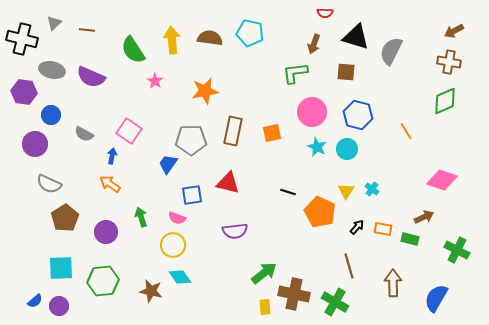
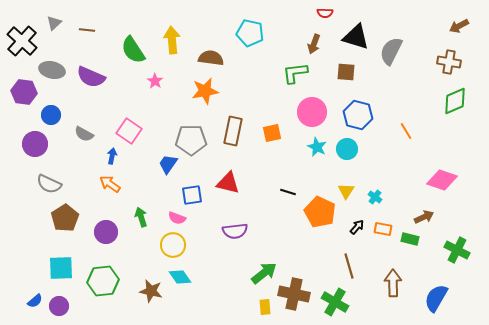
brown arrow at (454, 31): moved 5 px right, 5 px up
brown semicircle at (210, 38): moved 1 px right, 20 px down
black cross at (22, 39): moved 2 px down; rotated 28 degrees clockwise
green diamond at (445, 101): moved 10 px right
cyan cross at (372, 189): moved 3 px right, 8 px down
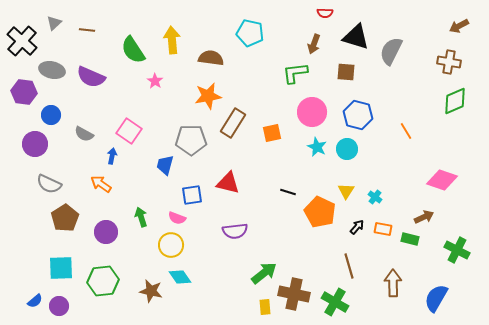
orange star at (205, 91): moved 3 px right, 5 px down
brown rectangle at (233, 131): moved 8 px up; rotated 20 degrees clockwise
blue trapezoid at (168, 164): moved 3 px left, 1 px down; rotated 20 degrees counterclockwise
orange arrow at (110, 184): moved 9 px left
yellow circle at (173, 245): moved 2 px left
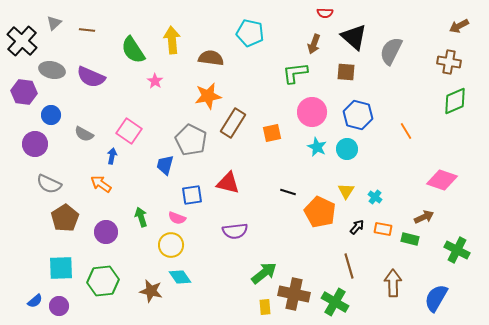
black triangle at (356, 37): moved 2 px left; rotated 24 degrees clockwise
gray pentagon at (191, 140): rotated 28 degrees clockwise
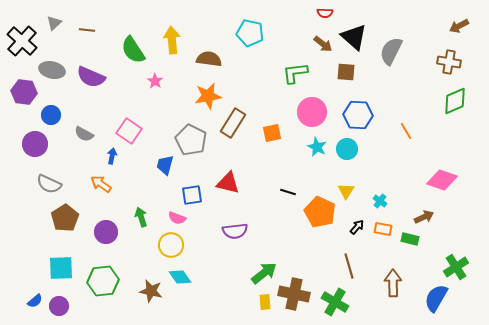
brown arrow at (314, 44): moved 9 px right; rotated 72 degrees counterclockwise
brown semicircle at (211, 58): moved 2 px left, 1 px down
blue hexagon at (358, 115): rotated 12 degrees counterclockwise
cyan cross at (375, 197): moved 5 px right, 4 px down
green cross at (457, 250): moved 1 px left, 17 px down; rotated 30 degrees clockwise
yellow rectangle at (265, 307): moved 5 px up
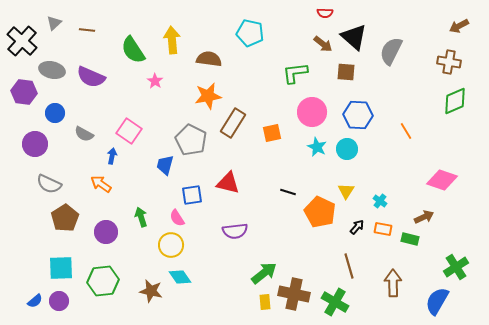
blue circle at (51, 115): moved 4 px right, 2 px up
pink semicircle at (177, 218): rotated 36 degrees clockwise
blue semicircle at (436, 298): moved 1 px right, 3 px down
purple circle at (59, 306): moved 5 px up
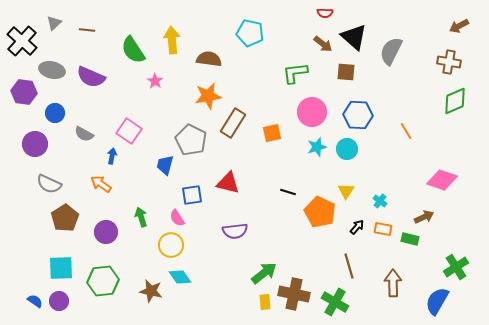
cyan star at (317, 147): rotated 30 degrees clockwise
blue semicircle at (35, 301): rotated 105 degrees counterclockwise
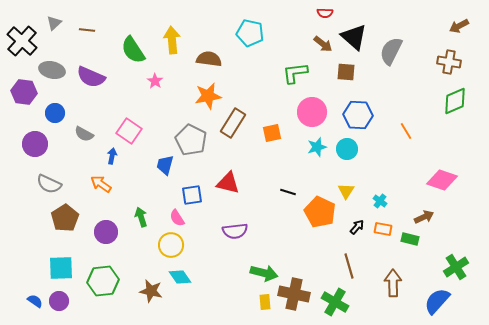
green arrow at (264, 273): rotated 52 degrees clockwise
blue semicircle at (437, 301): rotated 12 degrees clockwise
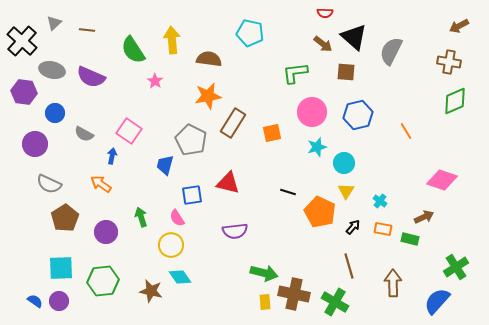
blue hexagon at (358, 115): rotated 16 degrees counterclockwise
cyan circle at (347, 149): moved 3 px left, 14 px down
black arrow at (357, 227): moved 4 px left
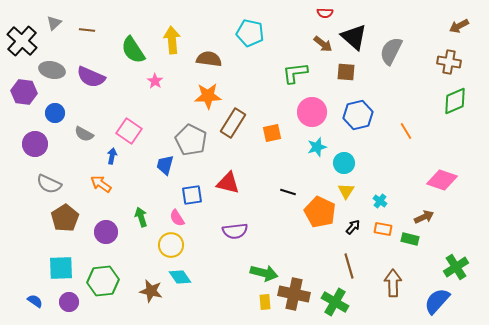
orange star at (208, 96): rotated 8 degrees clockwise
purple circle at (59, 301): moved 10 px right, 1 px down
